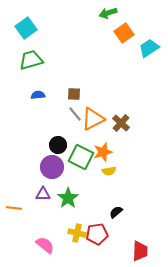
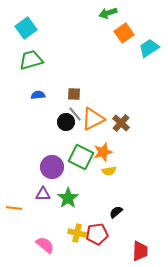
black circle: moved 8 px right, 23 px up
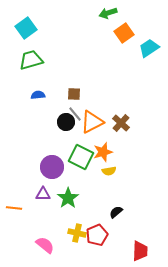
orange triangle: moved 1 px left, 3 px down
red pentagon: moved 1 px down; rotated 15 degrees counterclockwise
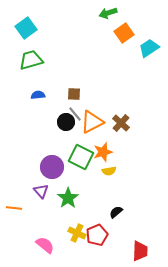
purple triangle: moved 2 px left, 3 px up; rotated 49 degrees clockwise
yellow cross: rotated 12 degrees clockwise
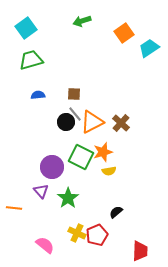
green arrow: moved 26 px left, 8 px down
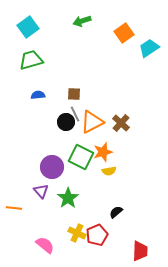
cyan square: moved 2 px right, 1 px up
gray line: rotated 14 degrees clockwise
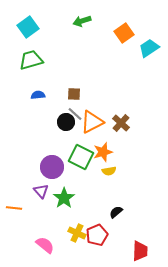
gray line: rotated 21 degrees counterclockwise
green star: moved 4 px left
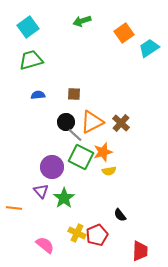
gray line: moved 21 px down
black semicircle: moved 4 px right, 3 px down; rotated 88 degrees counterclockwise
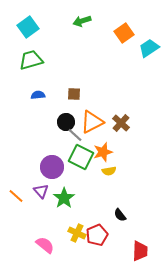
orange line: moved 2 px right, 12 px up; rotated 35 degrees clockwise
